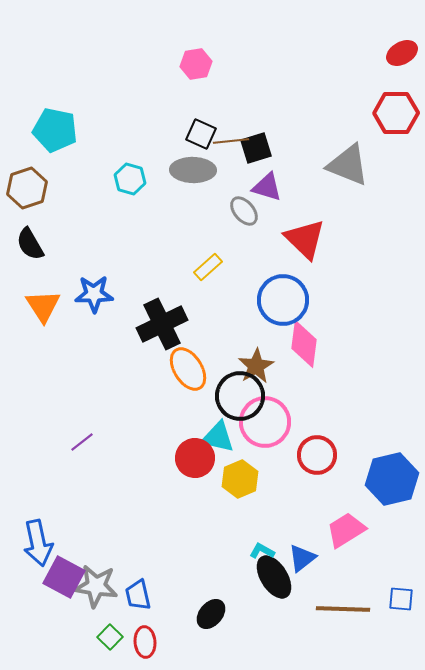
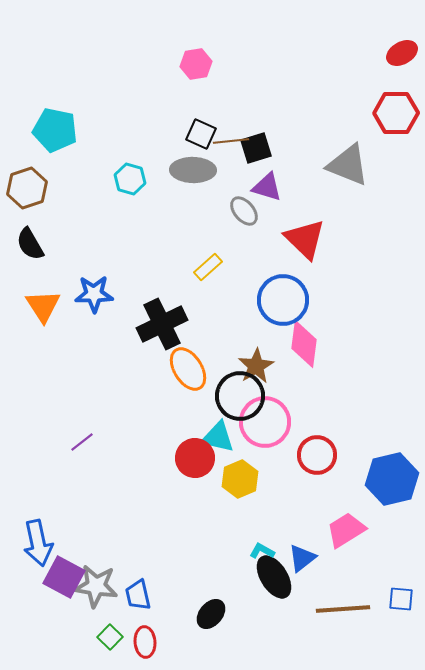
brown line at (343, 609): rotated 6 degrees counterclockwise
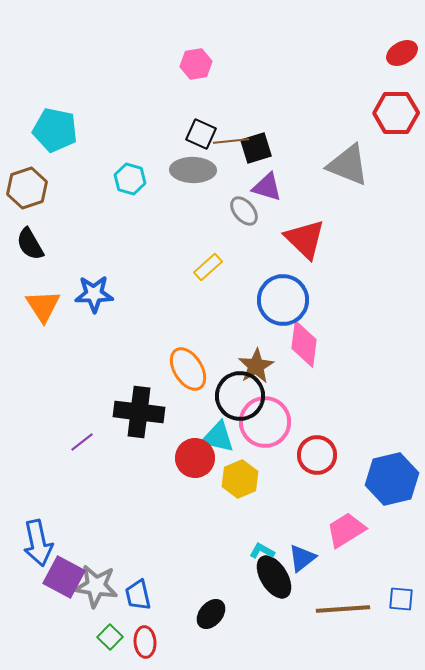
black cross at (162, 324): moved 23 px left, 88 px down; rotated 33 degrees clockwise
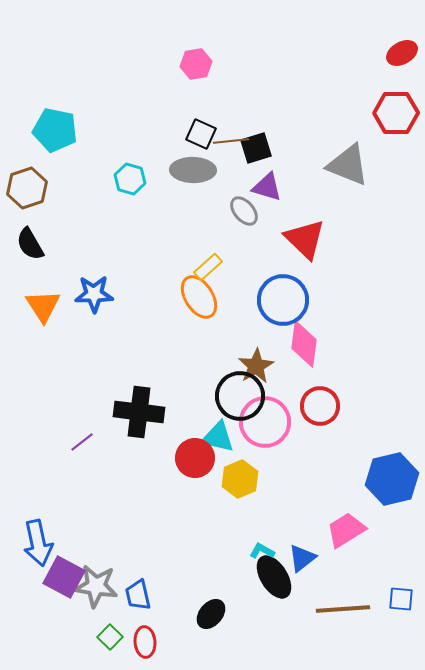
orange ellipse at (188, 369): moved 11 px right, 72 px up
red circle at (317, 455): moved 3 px right, 49 px up
